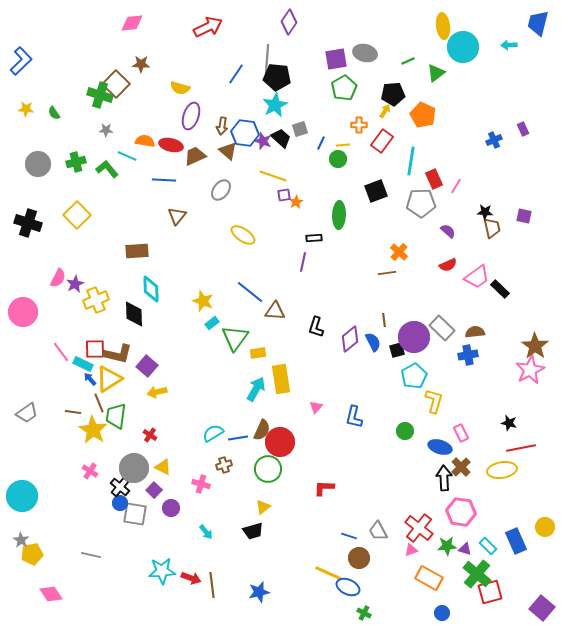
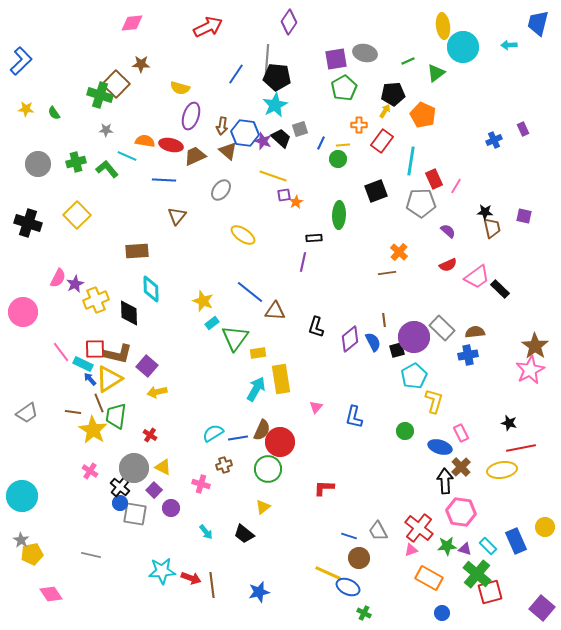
black diamond at (134, 314): moved 5 px left, 1 px up
black arrow at (444, 478): moved 1 px right, 3 px down
black trapezoid at (253, 531): moved 9 px left, 3 px down; rotated 55 degrees clockwise
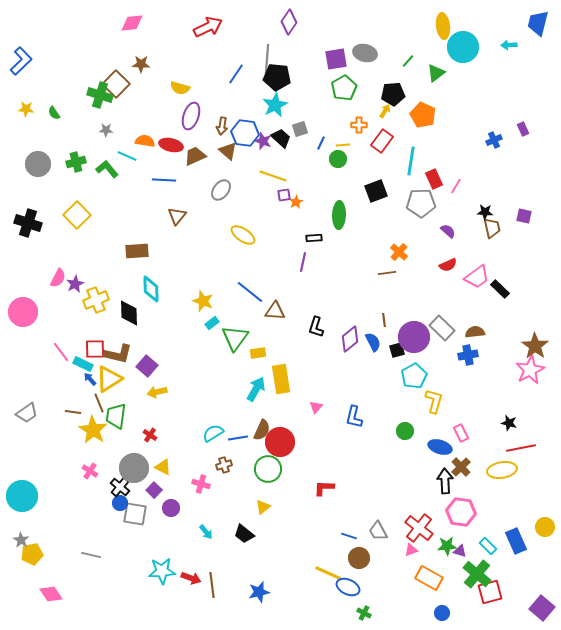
green line at (408, 61): rotated 24 degrees counterclockwise
purple triangle at (465, 549): moved 5 px left, 2 px down
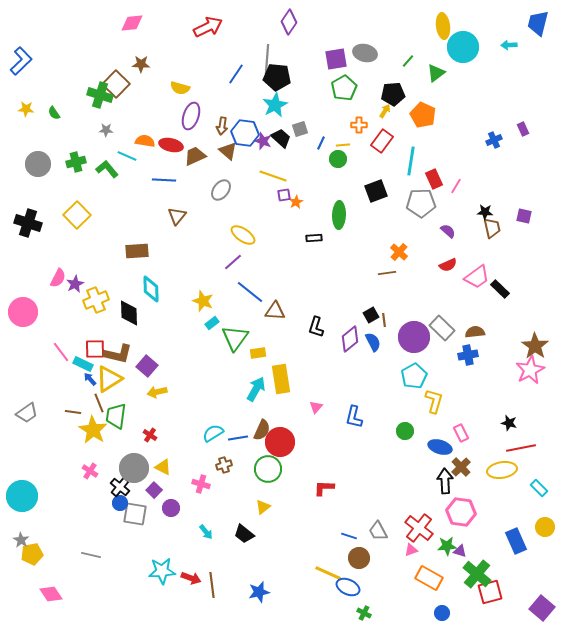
purple line at (303, 262): moved 70 px left; rotated 36 degrees clockwise
black square at (397, 350): moved 26 px left, 35 px up; rotated 14 degrees counterclockwise
cyan rectangle at (488, 546): moved 51 px right, 58 px up
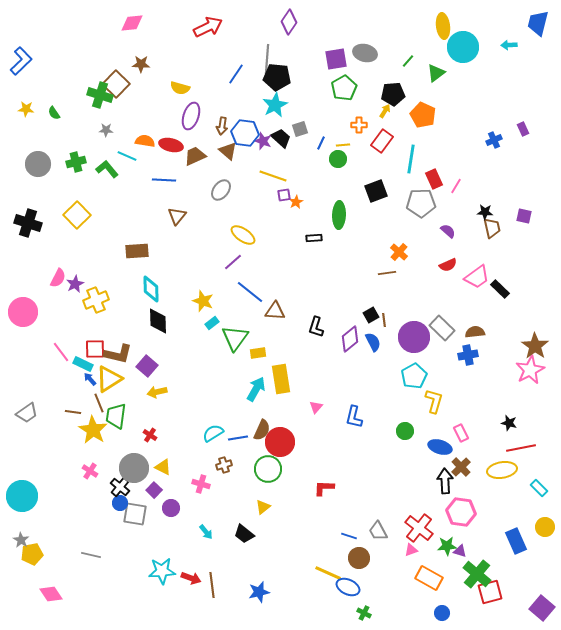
cyan line at (411, 161): moved 2 px up
black diamond at (129, 313): moved 29 px right, 8 px down
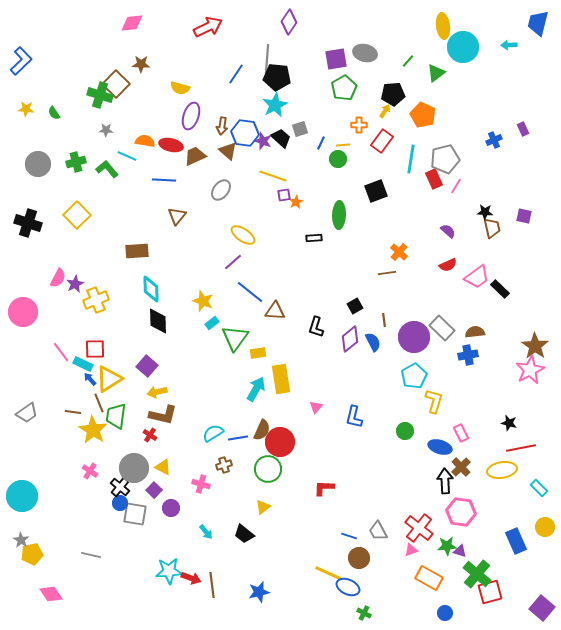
gray pentagon at (421, 203): moved 24 px right, 44 px up; rotated 12 degrees counterclockwise
black square at (371, 315): moved 16 px left, 9 px up
brown L-shape at (118, 354): moved 45 px right, 61 px down
cyan star at (162, 571): moved 7 px right
blue circle at (442, 613): moved 3 px right
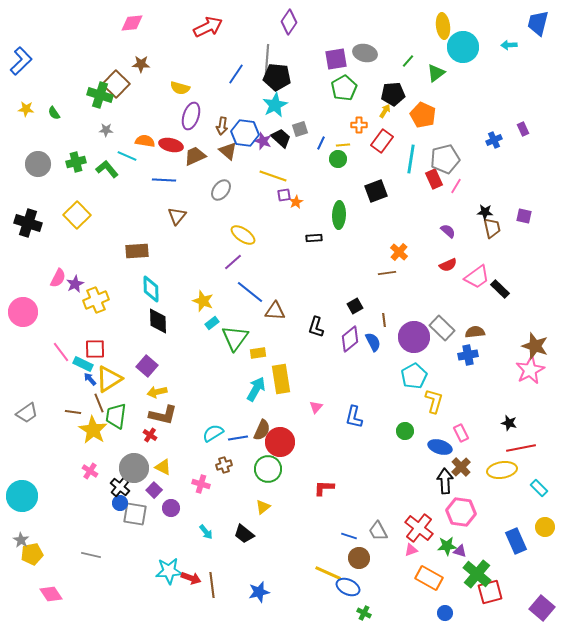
brown star at (535, 346): rotated 16 degrees counterclockwise
